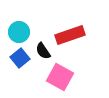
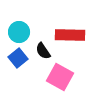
red rectangle: rotated 20 degrees clockwise
blue square: moved 2 px left
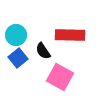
cyan circle: moved 3 px left, 3 px down
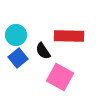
red rectangle: moved 1 px left, 1 px down
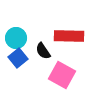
cyan circle: moved 3 px down
pink square: moved 2 px right, 2 px up
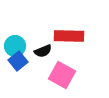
cyan circle: moved 1 px left, 8 px down
black semicircle: rotated 78 degrees counterclockwise
blue square: moved 3 px down
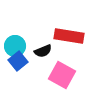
red rectangle: rotated 8 degrees clockwise
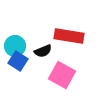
blue square: rotated 18 degrees counterclockwise
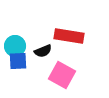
blue square: rotated 36 degrees counterclockwise
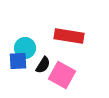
cyan circle: moved 10 px right, 2 px down
black semicircle: moved 14 px down; rotated 36 degrees counterclockwise
